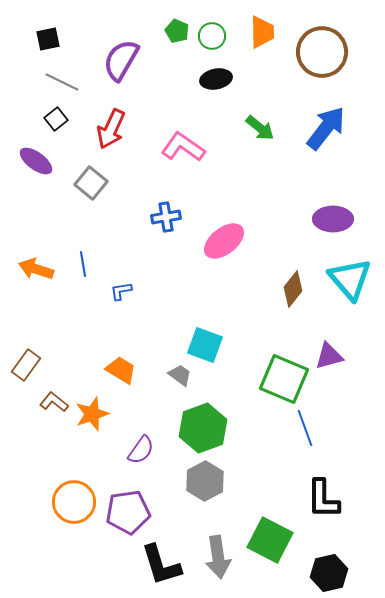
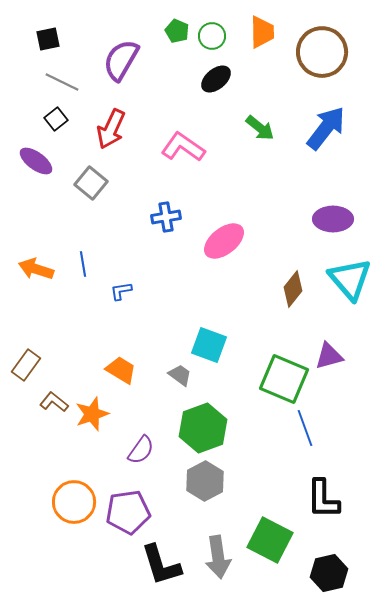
black ellipse at (216, 79): rotated 28 degrees counterclockwise
cyan square at (205, 345): moved 4 px right
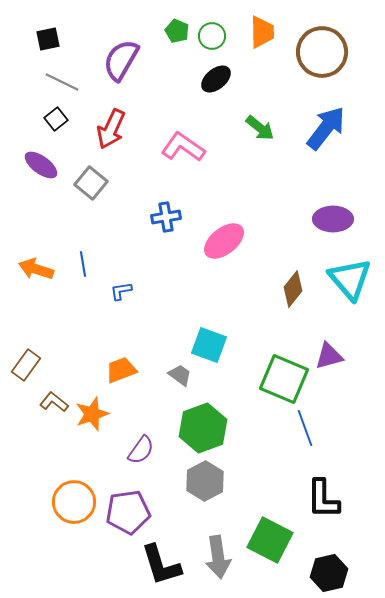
purple ellipse at (36, 161): moved 5 px right, 4 px down
orange trapezoid at (121, 370): rotated 52 degrees counterclockwise
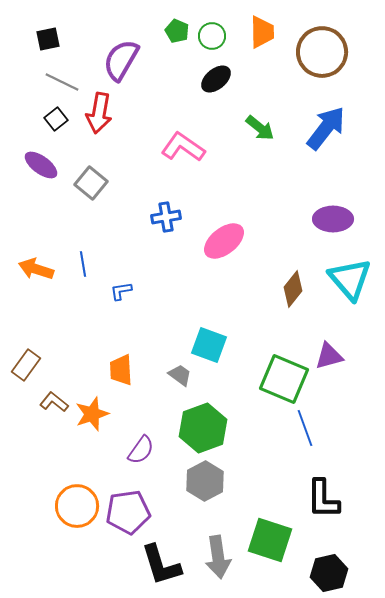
red arrow at (111, 129): moved 12 px left, 16 px up; rotated 15 degrees counterclockwise
orange trapezoid at (121, 370): rotated 72 degrees counterclockwise
orange circle at (74, 502): moved 3 px right, 4 px down
green square at (270, 540): rotated 9 degrees counterclockwise
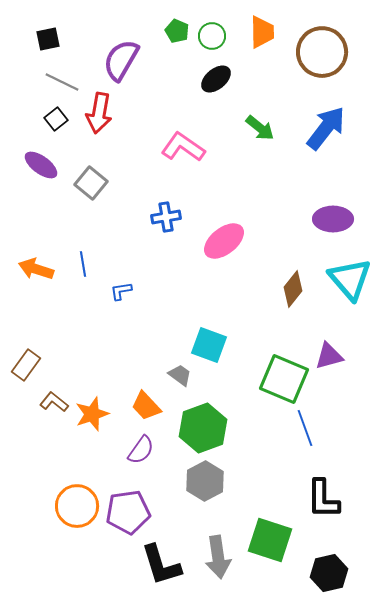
orange trapezoid at (121, 370): moved 25 px right, 36 px down; rotated 40 degrees counterclockwise
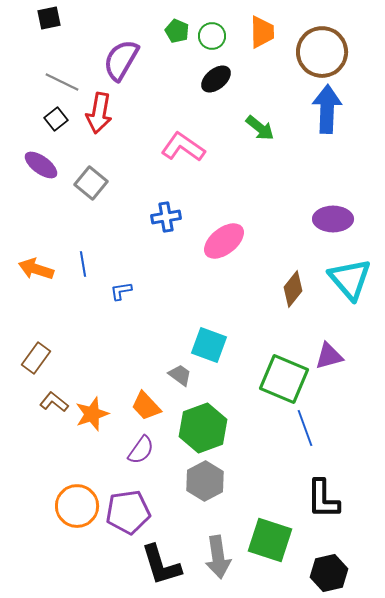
black square at (48, 39): moved 1 px right, 21 px up
blue arrow at (326, 128): moved 1 px right, 19 px up; rotated 36 degrees counterclockwise
brown rectangle at (26, 365): moved 10 px right, 7 px up
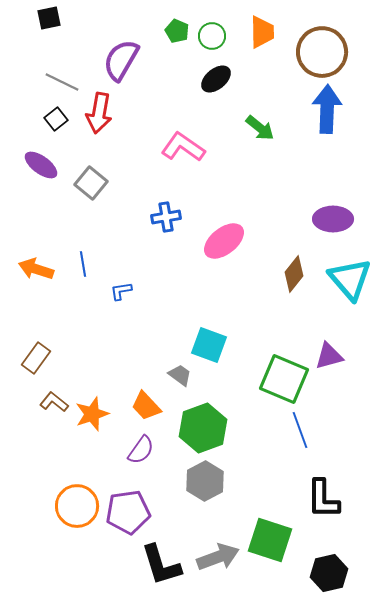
brown diamond at (293, 289): moved 1 px right, 15 px up
blue line at (305, 428): moved 5 px left, 2 px down
gray arrow at (218, 557): rotated 102 degrees counterclockwise
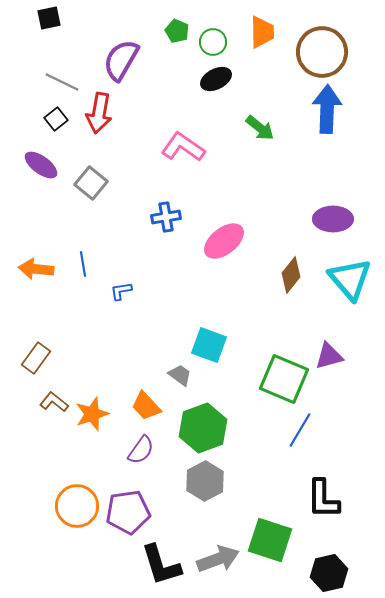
green circle at (212, 36): moved 1 px right, 6 px down
black ellipse at (216, 79): rotated 12 degrees clockwise
orange arrow at (36, 269): rotated 12 degrees counterclockwise
brown diamond at (294, 274): moved 3 px left, 1 px down
blue line at (300, 430): rotated 51 degrees clockwise
gray arrow at (218, 557): moved 2 px down
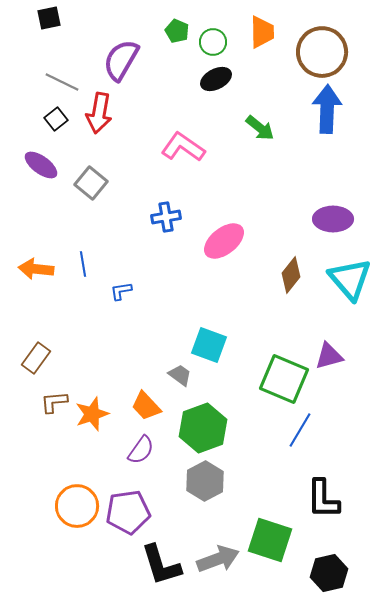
brown L-shape at (54, 402): rotated 44 degrees counterclockwise
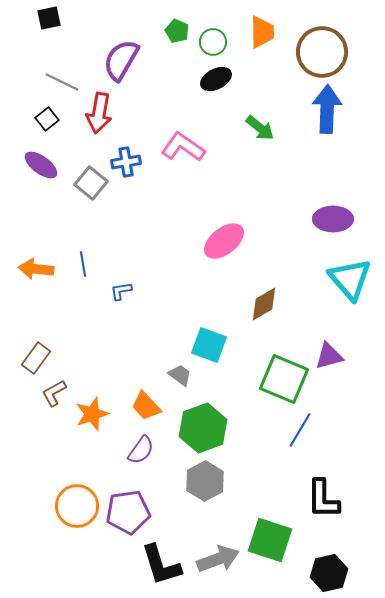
black square at (56, 119): moved 9 px left
blue cross at (166, 217): moved 40 px left, 55 px up
brown diamond at (291, 275): moved 27 px left, 29 px down; rotated 21 degrees clockwise
brown L-shape at (54, 402): moved 9 px up; rotated 24 degrees counterclockwise
